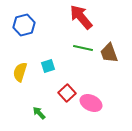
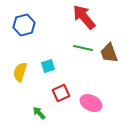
red arrow: moved 3 px right
red square: moved 6 px left; rotated 18 degrees clockwise
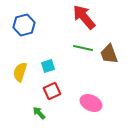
brown trapezoid: moved 1 px down
red square: moved 9 px left, 2 px up
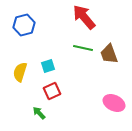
pink ellipse: moved 23 px right
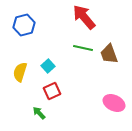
cyan square: rotated 24 degrees counterclockwise
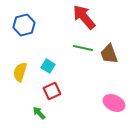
cyan square: rotated 16 degrees counterclockwise
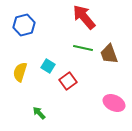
red square: moved 16 px right, 10 px up; rotated 12 degrees counterclockwise
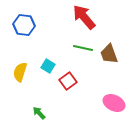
blue hexagon: rotated 20 degrees clockwise
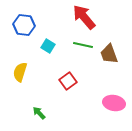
green line: moved 3 px up
cyan square: moved 20 px up
pink ellipse: rotated 15 degrees counterclockwise
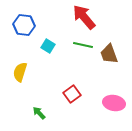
red square: moved 4 px right, 13 px down
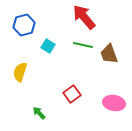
blue hexagon: rotated 20 degrees counterclockwise
